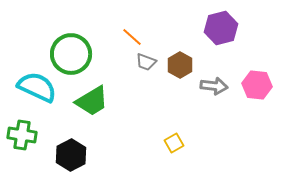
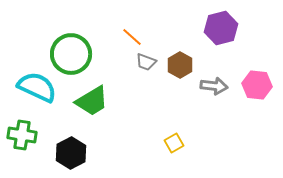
black hexagon: moved 2 px up
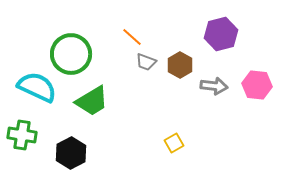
purple hexagon: moved 6 px down
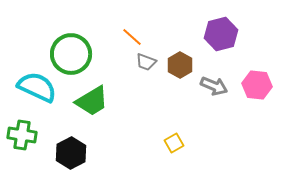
gray arrow: rotated 16 degrees clockwise
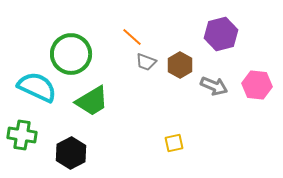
yellow square: rotated 18 degrees clockwise
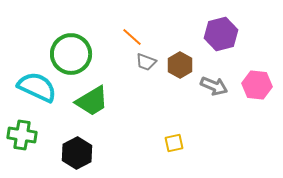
black hexagon: moved 6 px right
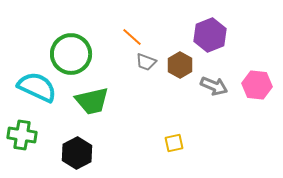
purple hexagon: moved 11 px left, 1 px down; rotated 8 degrees counterclockwise
green trapezoid: rotated 18 degrees clockwise
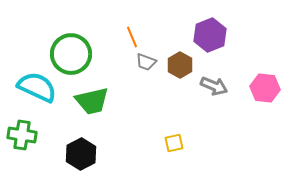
orange line: rotated 25 degrees clockwise
pink hexagon: moved 8 px right, 3 px down
black hexagon: moved 4 px right, 1 px down
